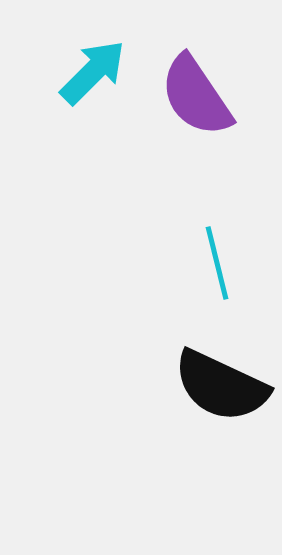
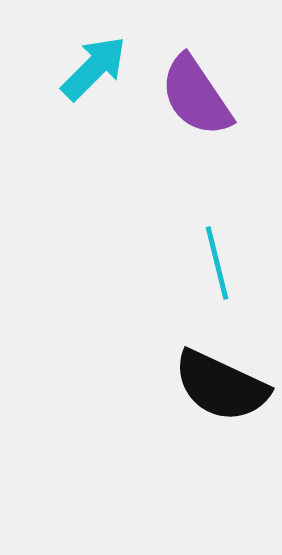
cyan arrow: moved 1 px right, 4 px up
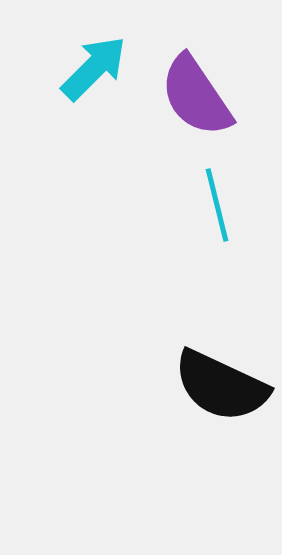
cyan line: moved 58 px up
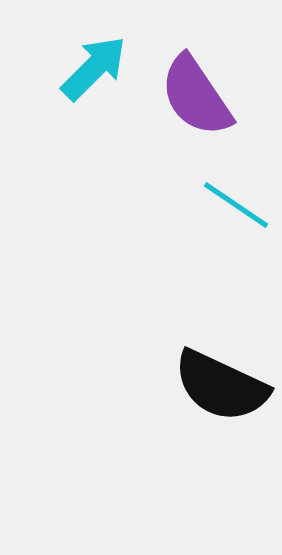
cyan line: moved 19 px right; rotated 42 degrees counterclockwise
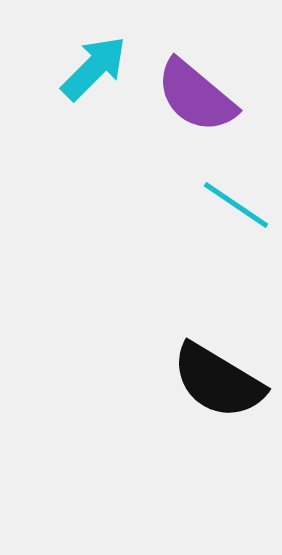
purple semicircle: rotated 16 degrees counterclockwise
black semicircle: moved 3 px left, 5 px up; rotated 6 degrees clockwise
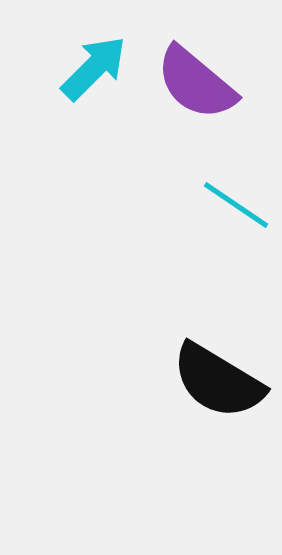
purple semicircle: moved 13 px up
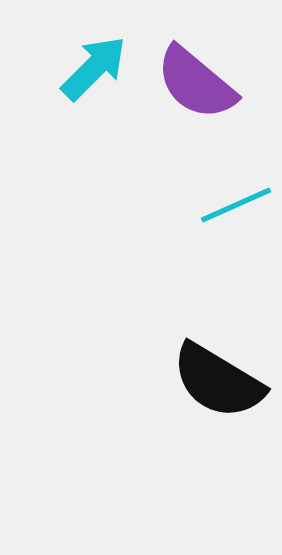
cyan line: rotated 58 degrees counterclockwise
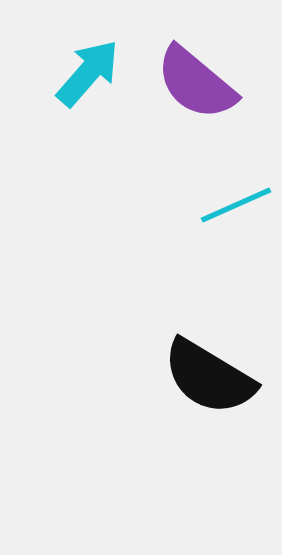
cyan arrow: moved 6 px left, 5 px down; rotated 4 degrees counterclockwise
black semicircle: moved 9 px left, 4 px up
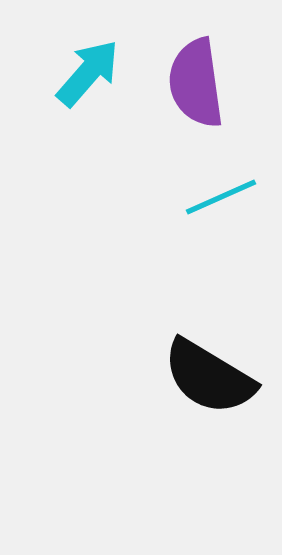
purple semicircle: rotated 42 degrees clockwise
cyan line: moved 15 px left, 8 px up
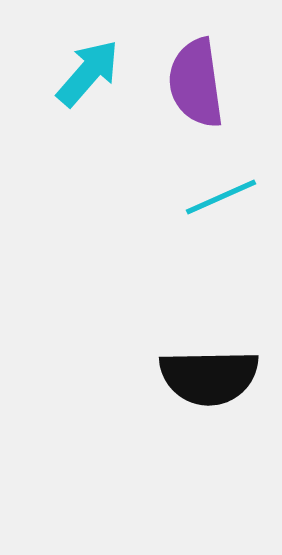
black semicircle: rotated 32 degrees counterclockwise
